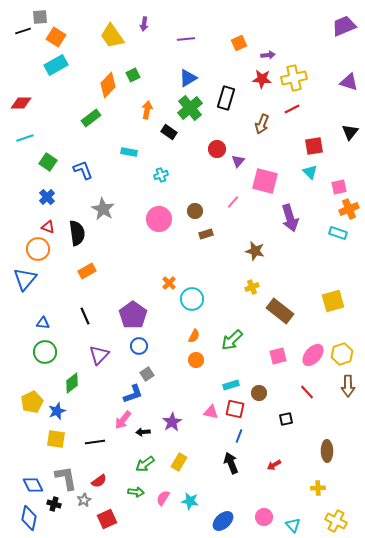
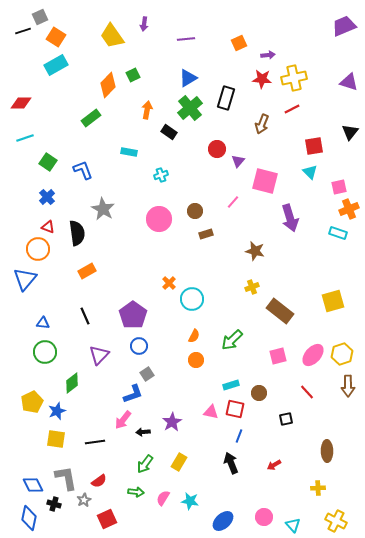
gray square at (40, 17): rotated 21 degrees counterclockwise
green arrow at (145, 464): rotated 18 degrees counterclockwise
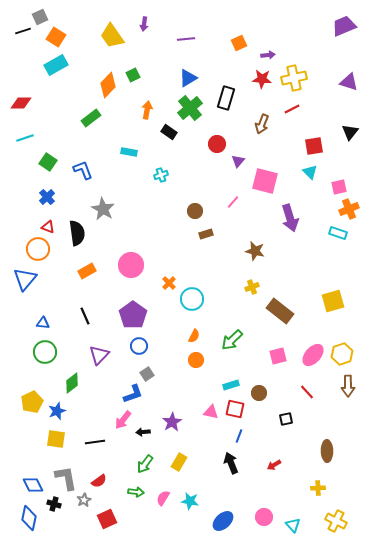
red circle at (217, 149): moved 5 px up
pink circle at (159, 219): moved 28 px left, 46 px down
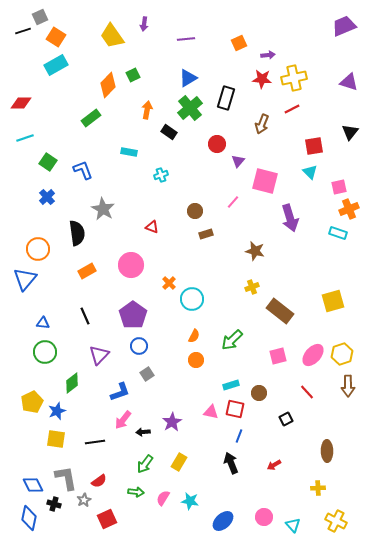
red triangle at (48, 227): moved 104 px right
blue L-shape at (133, 394): moved 13 px left, 2 px up
black square at (286, 419): rotated 16 degrees counterclockwise
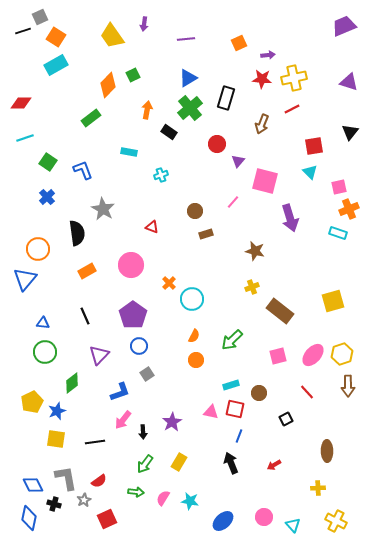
black arrow at (143, 432): rotated 88 degrees counterclockwise
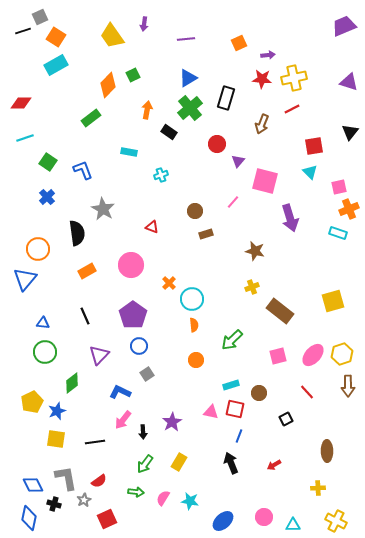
orange semicircle at (194, 336): moved 11 px up; rotated 32 degrees counterclockwise
blue L-shape at (120, 392): rotated 135 degrees counterclockwise
cyan triangle at (293, 525): rotated 49 degrees counterclockwise
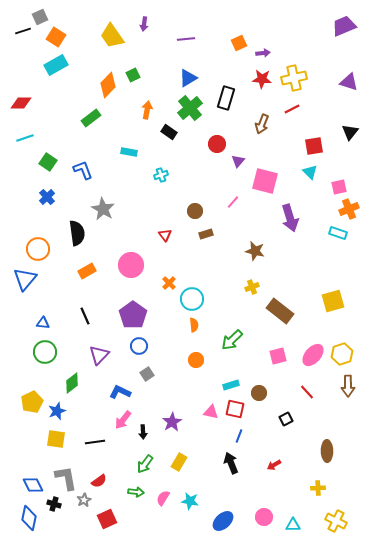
purple arrow at (268, 55): moved 5 px left, 2 px up
red triangle at (152, 227): moved 13 px right, 8 px down; rotated 32 degrees clockwise
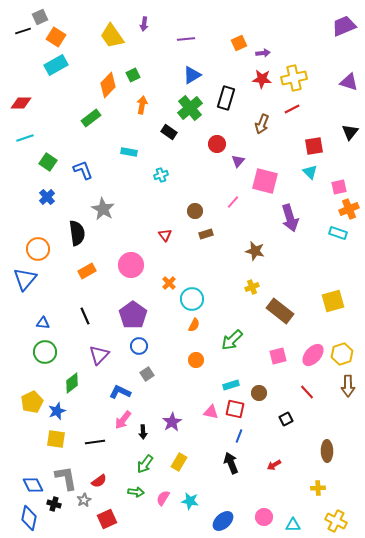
blue triangle at (188, 78): moved 4 px right, 3 px up
orange arrow at (147, 110): moved 5 px left, 5 px up
orange semicircle at (194, 325): rotated 32 degrees clockwise
